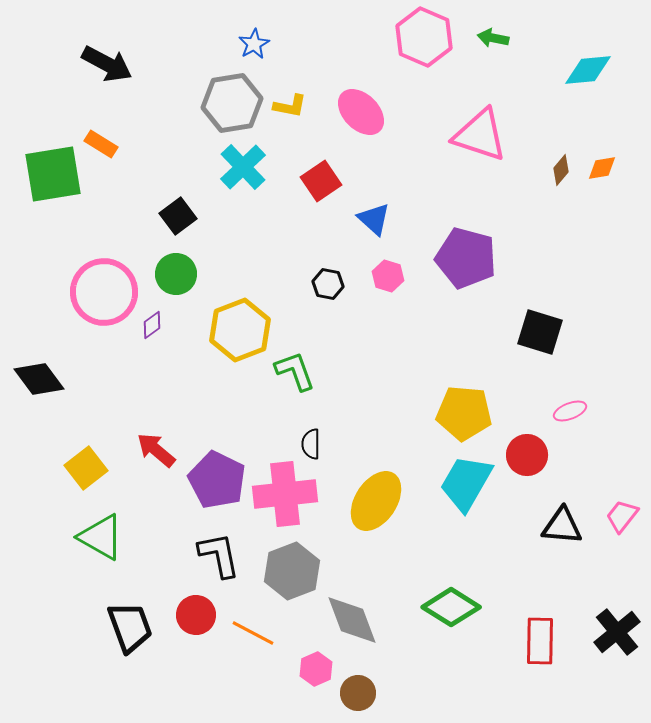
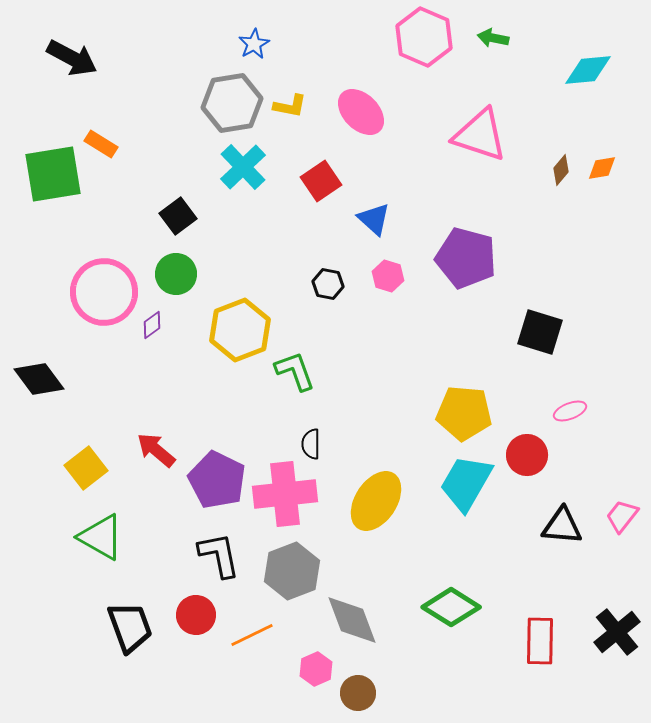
black arrow at (107, 64): moved 35 px left, 6 px up
orange line at (253, 633): moved 1 px left, 2 px down; rotated 54 degrees counterclockwise
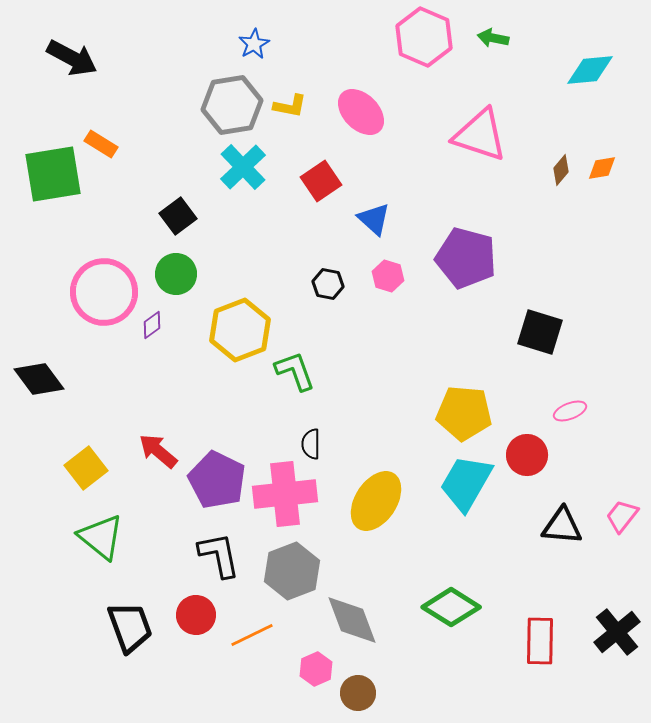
cyan diamond at (588, 70): moved 2 px right
gray hexagon at (232, 103): moved 2 px down
red arrow at (156, 450): moved 2 px right, 1 px down
green triangle at (101, 537): rotated 9 degrees clockwise
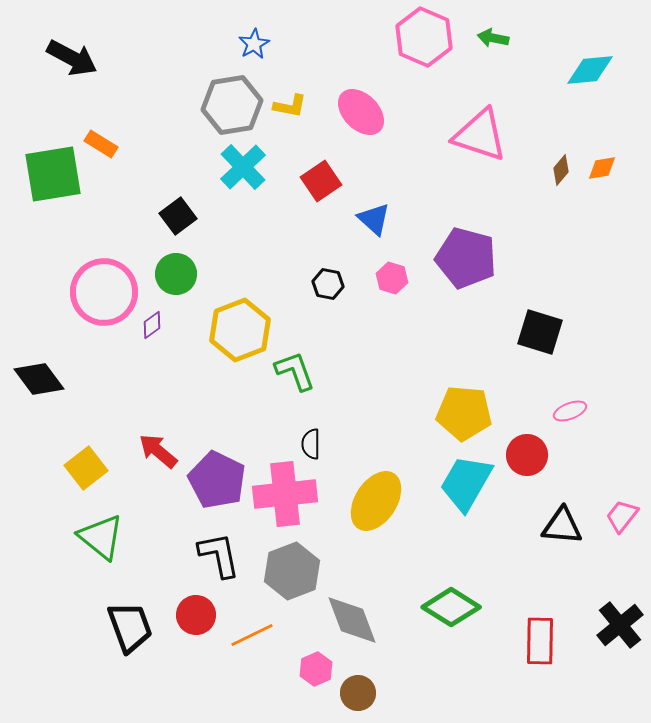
pink hexagon at (388, 276): moved 4 px right, 2 px down
black cross at (617, 632): moved 3 px right, 7 px up
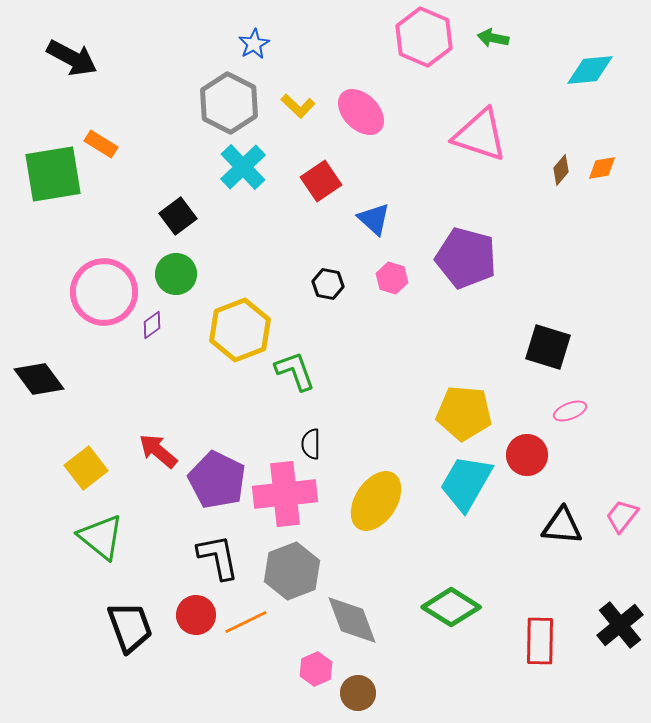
gray hexagon at (232, 105): moved 3 px left, 2 px up; rotated 24 degrees counterclockwise
yellow L-shape at (290, 106): moved 8 px right; rotated 32 degrees clockwise
black square at (540, 332): moved 8 px right, 15 px down
black L-shape at (219, 555): moved 1 px left, 2 px down
orange line at (252, 635): moved 6 px left, 13 px up
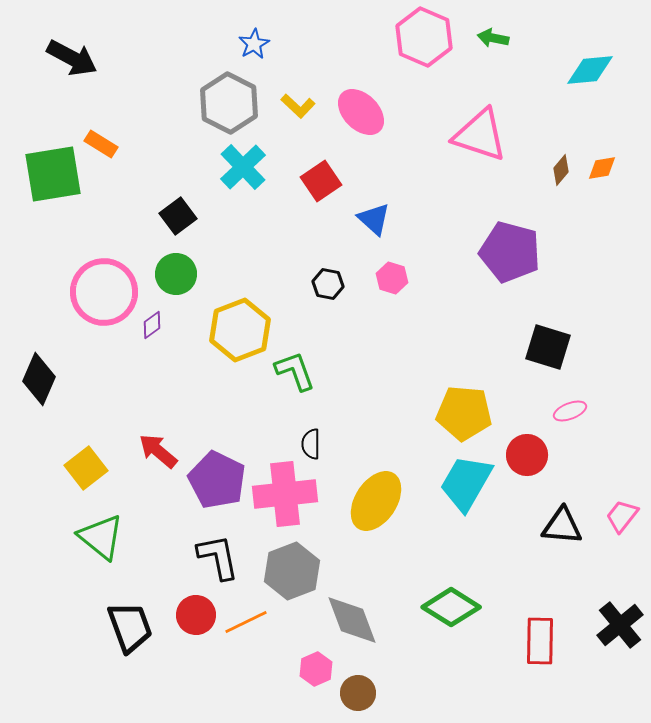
purple pentagon at (466, 258): moved 44 px right, 6 px up
black diamond at (39, 379): rotated 60 degrees clockwise
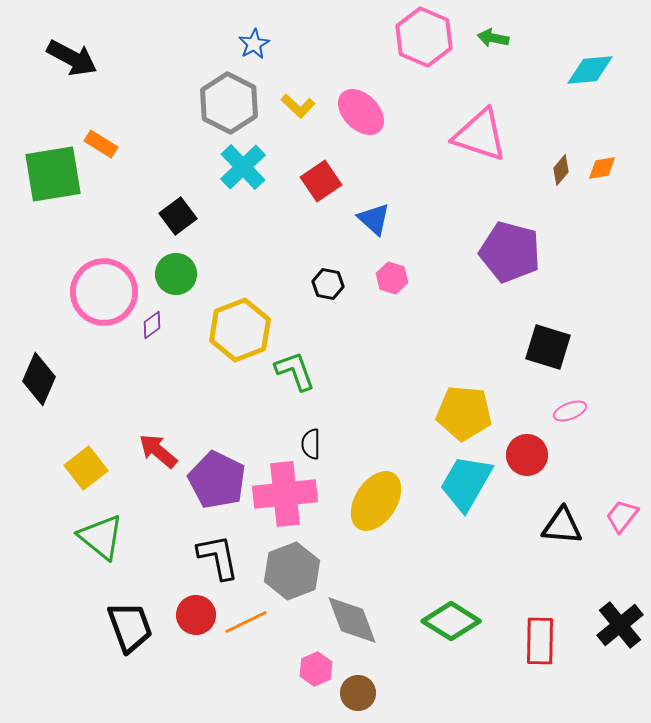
green diamond at (451, 607): moved 14 px down
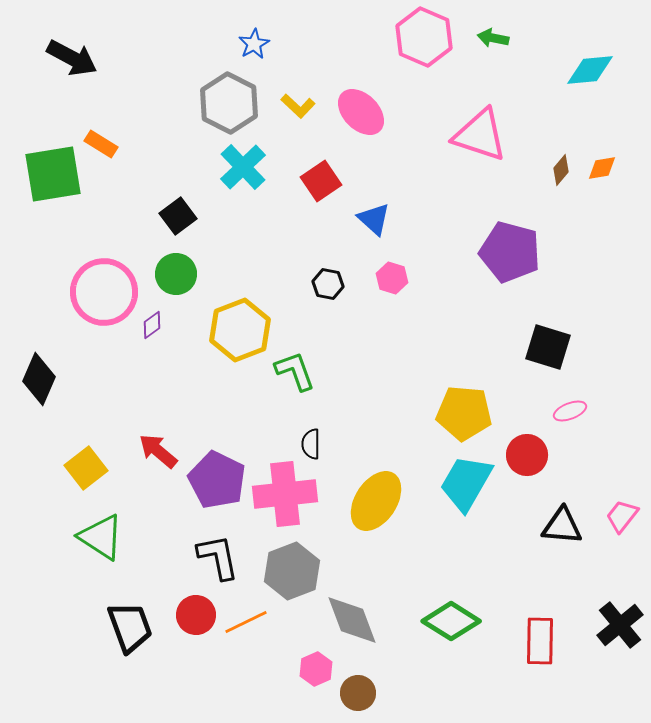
green triangle at (101, 537): rotated 6 degrees counterclockwise
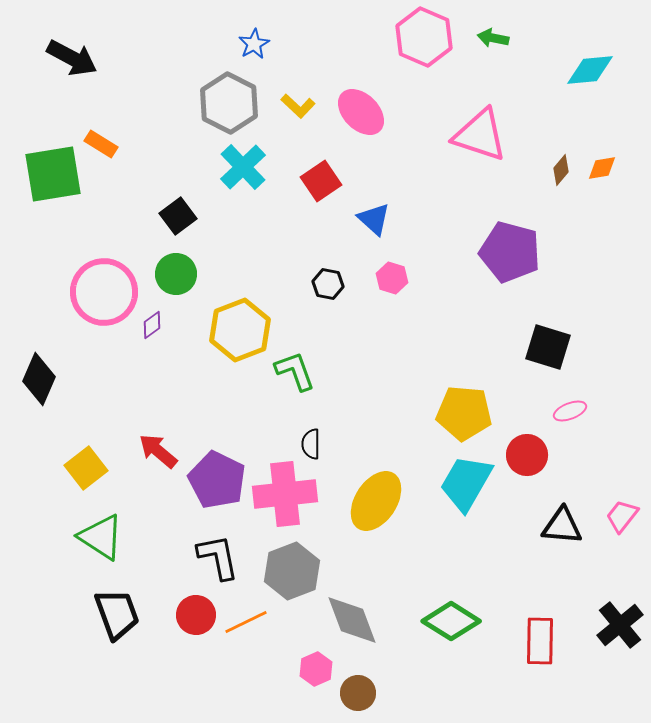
black trapezoid at (130, 627): moved 13 px left, 13 px up
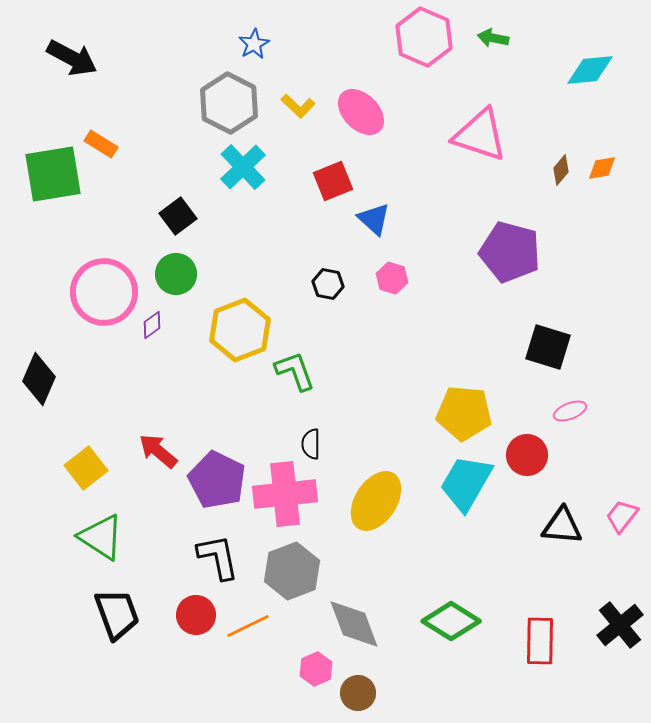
red square at (321, 181): moved 12 px right; rotated 12 degrees clockwise
gray diamond at (352, 620): moved 2 px right, 4 px down
orange line at (246, 622): moved 2 px right, 4 px down
